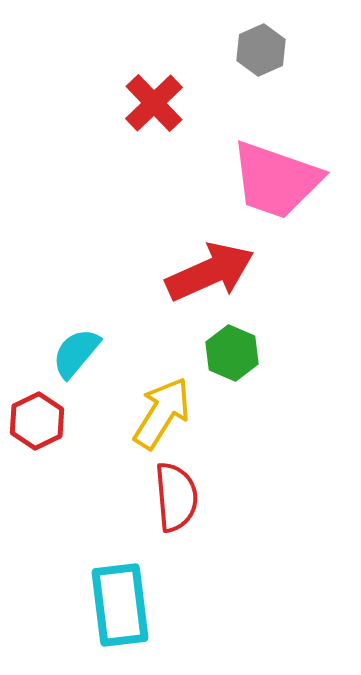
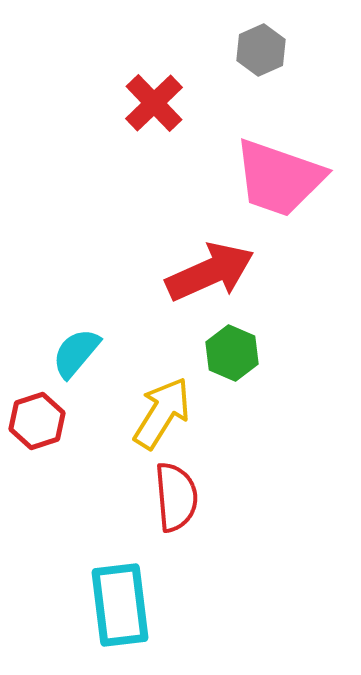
pink trapezoid: moved 3 px right, 2 px up
red hexagon: rotated 8 degrees clockwise
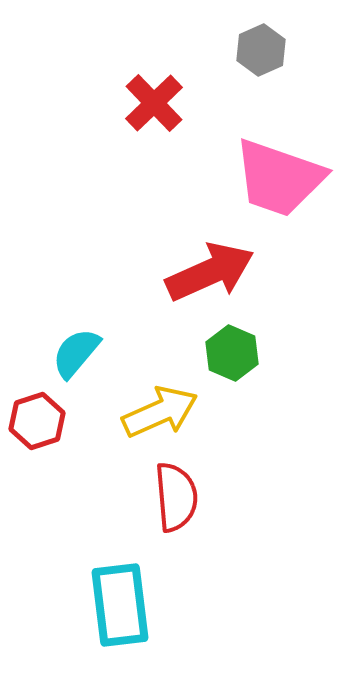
yellow arrow: moved 2 px left, 1 px up; rotated 34 degrees clockwise
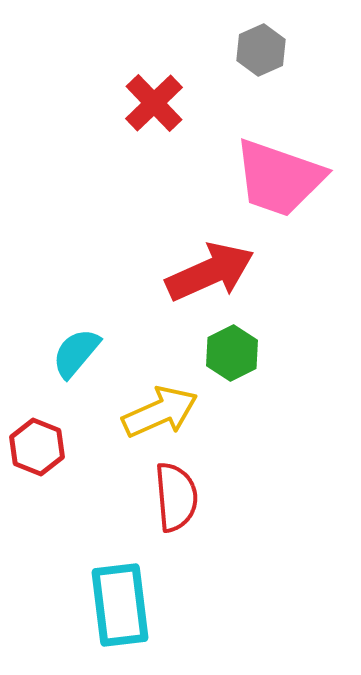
green hexagon: rotated 10 degrees clockwise
red hexagon: moved 26 px down; rotated 20 degrees counterclockwise
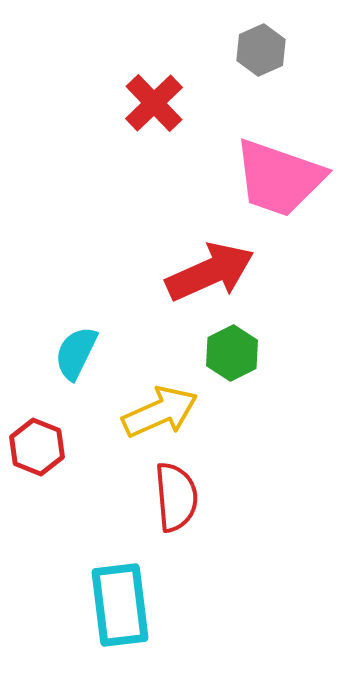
cyan semicircle: rotated 14 degrees counterclockwise
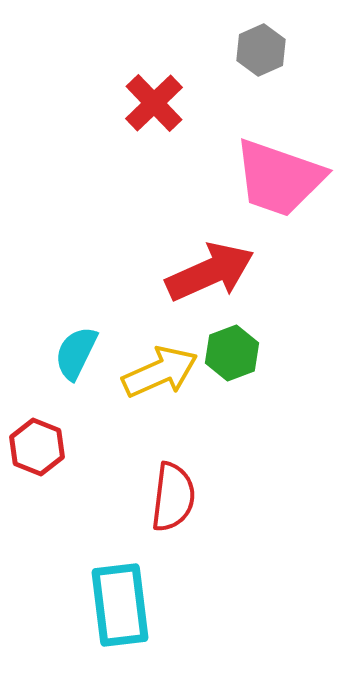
green hexagon: rotated 6 degrees clockwise
yellow arrow: moved 40 px up
red semicircle: moved 3 px left; rotated 12 degrees clockwise
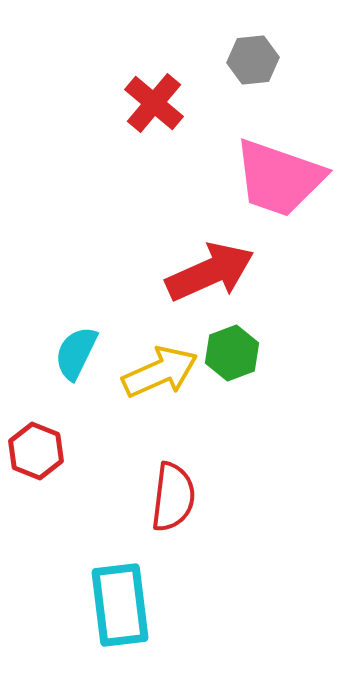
gray hexagon: moved 8 px left, 10 px down; rotated 18 degrees clockwise
red cross: rotated 6 degrees counterclockwise
red hexagon: moved 1 px left, 4 px down
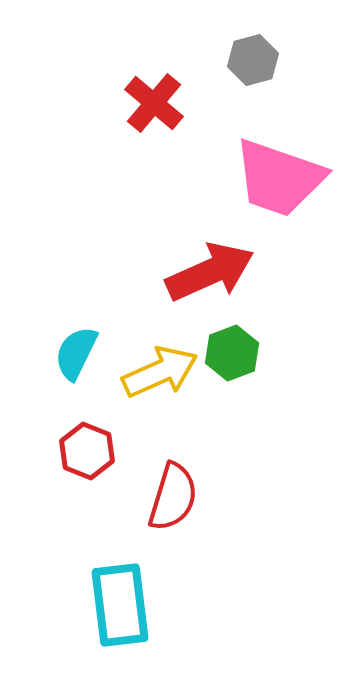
gray hexagon: rotated 9 degrees counterclockwise
red hexagon: moved 51 px right
red semicircle: rotated 10 degrees clockwise
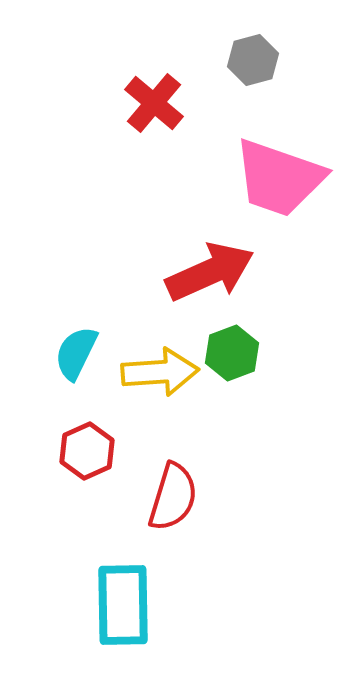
yellow arrow: rotated 20 degrees clockwise
red hexagon: rotated 14 degrees clockwise
cyan rectangle: moved 3 px right; rotated 6 degrees clockwise
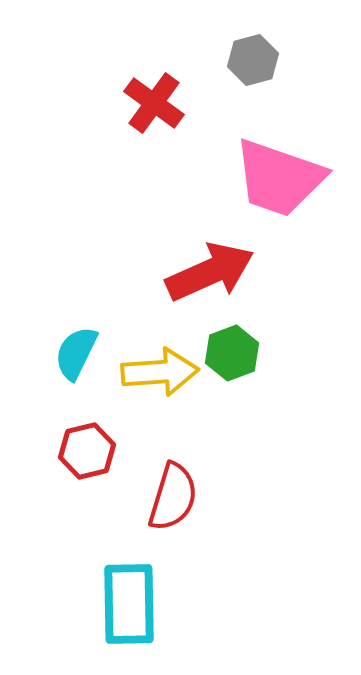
red cross: rotated 4 degrees counterclockwise
red hexagon: rotated 10 degrees clockwise
cyan rectangle: moved 6 px right, 1 px up
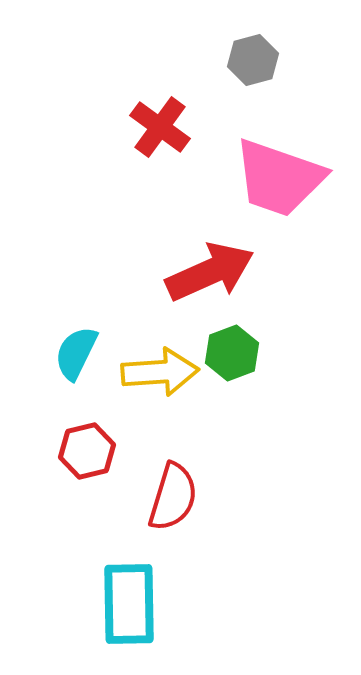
red cross: moved 6 px right, 24 px down
